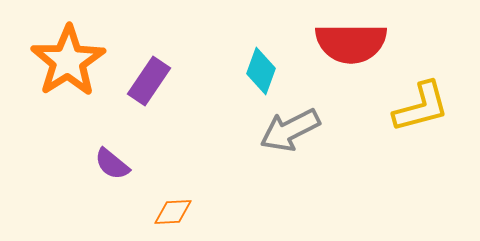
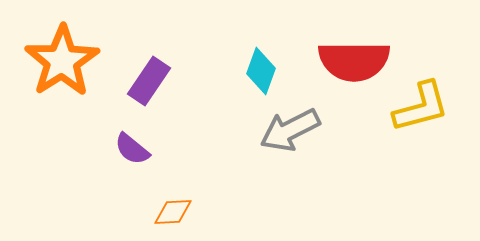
red semicircle: moved 3 px right, 18 px down
orange star: moved 6 px left
purple semicircle: moved 20 px right, 15 px up
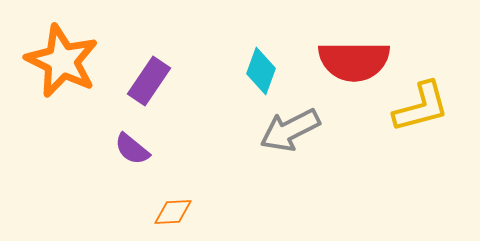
orange star: rotated 14 degrees counterclockwise
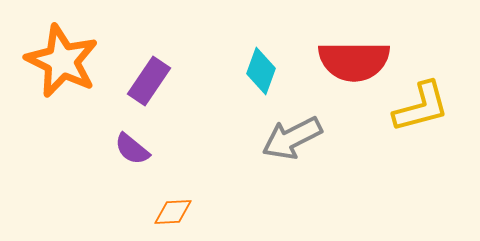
gray arrow: moved 2 px right, 8 px down
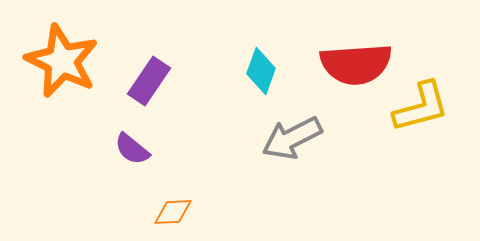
red semicircle: moved 2 px right, 3 px down; rotated 4 degrees counterclockwise
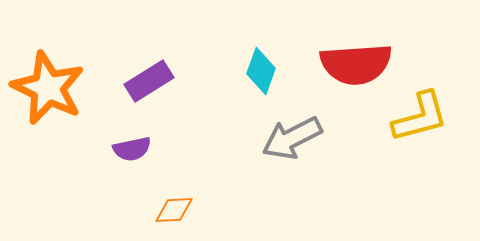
orange star: moved 14 px left, 27 px down
purple rectangle: rotated 24 degrees clockwise
yellow L-shape: moved 1 px left, 10 px down
purple semicircle: rotated 51 degrees counterclockwise
orange diamond: moved 1 px right, 2 px up
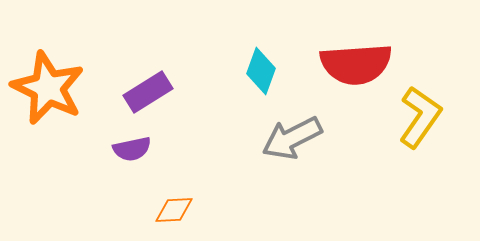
purple rectangle: moved 1 px left, 11 px down
yellow L-shape: rotated 40 degrees counterclockwise
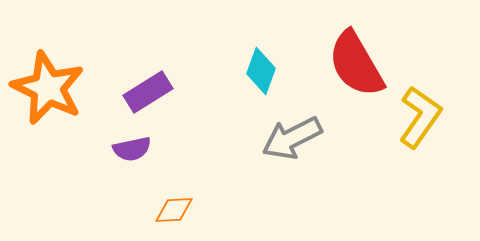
red semicircle: rotated 64 degrees clockwise
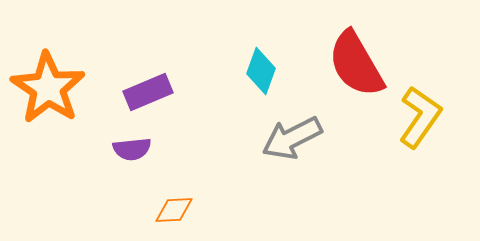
orange star: rotated 8 degrees clockwise
purple rectangle: rotated 9 degrees clockwise
purple semicircle: rotated 6 degrees clockwise
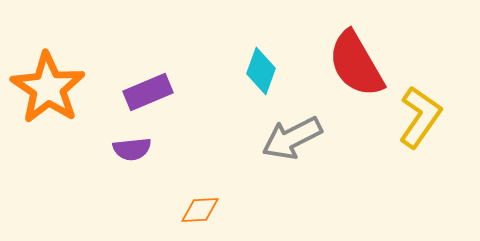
orange diamond: moved 26 px right
